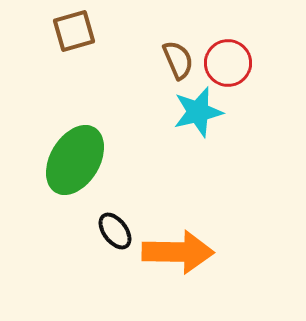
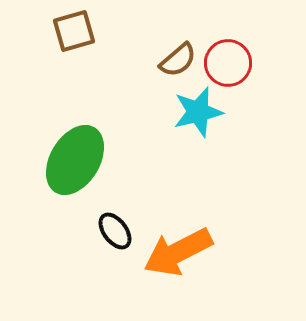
brown semicircle: rotated 72 degrees clockwise
orange arrow: rotated 152 degrees clockwise
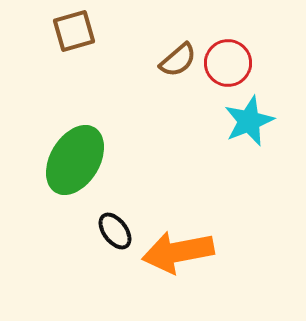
cyan star: moved 51 px right, 9 px down; rotated 9 degrees counterclockwise
orange arrow: rotated 16 degrees clockwise
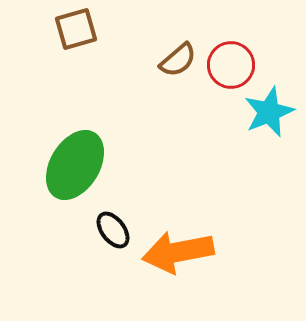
brown square: moved 2 px right, 2 px up
red circle: moved 3 px right, 2 px down
cyan star: moved 20 px right, 9 px up
green ellipse: moved 5 px down
black ellipse: moved 2 px left, 1 px up
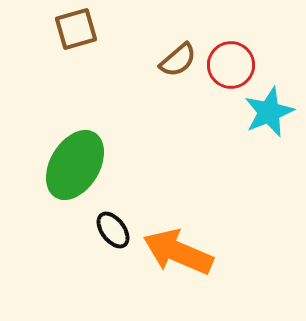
orange arrow: rotated 34 degrees clockwise
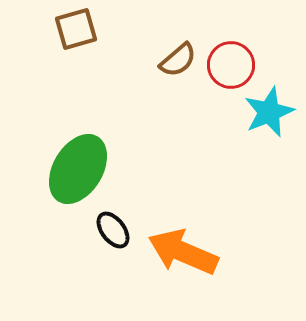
green ellipse: moved 3 px right, 4 px down
orange arrow: moved 5 px right
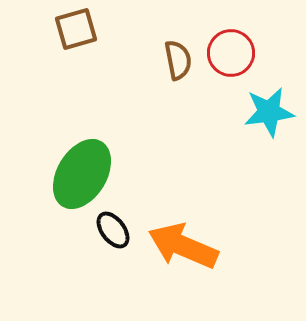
brown semicircle: rotated 60 degrees counterclockwise
red circle: moved 12 px up
cyan star: rotated 15 degrees clockwise
green ellipse: moved 4 px right, 5 px down
orange arrow: moved 6 px up
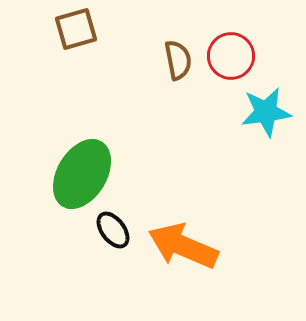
red circle: moved 3 px down
cyan star: moved 3 px left
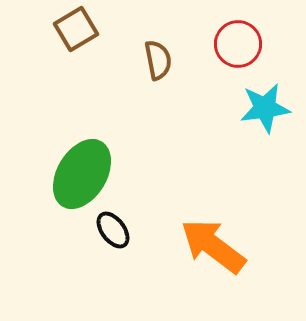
brown square: rotated 15 degrees counterclockwise
red circle: moved 7 px right, 12 px up
brown semicircle: moved 20 px left
cyan star: moved 1 px left, 4 px up
orange arrow: moved 30 px right; rotated 14 degrees clockwise
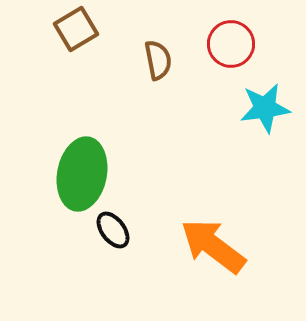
red circle: moved 7 px left
green ellipse: rotated 20 degrees counterclockwise
